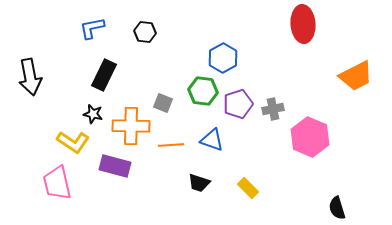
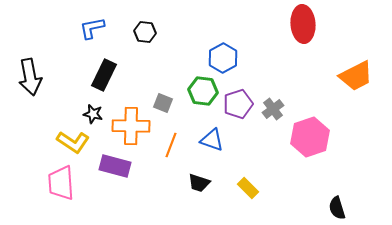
gray cross: rotated 25 degrees counterclockwise
pink hexagon: rotated 18 degrees clockwise
orange line: rotated 65 degrees counterclockwise
pink trapezoid: moved 4 px right; rotated 9 degrees clockwise
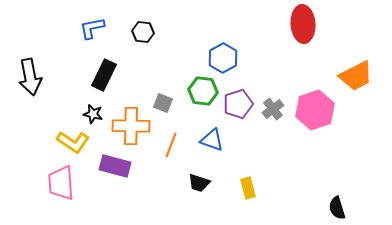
black hexagon: moved 2 px left
pink hexagon: moved 5 px right, 27 px up
yellow rectangle: rotated 30 degrees clockwise
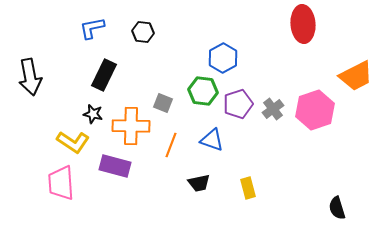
black trapezoid: rotated 30 degrees counterclockwise
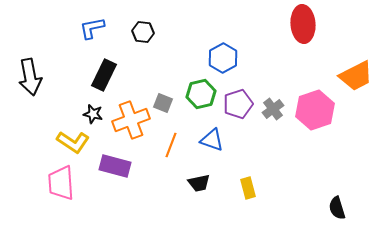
green hexagon: moved 2 px left, 3 px down; rotated 20 degrees counterclockwise
orange cross: moved 6 px up; rotated 21 degrees counterclockwise
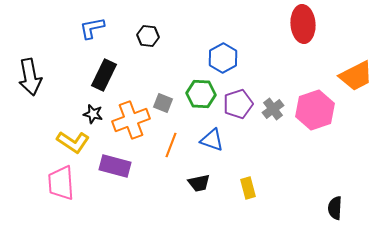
black hexagon: moved 5 px right, 4 px down
green hexagon: rotated 16 degrees clockwise
black semicircle: moved 2 px left; rotated 20 degrees clockwise
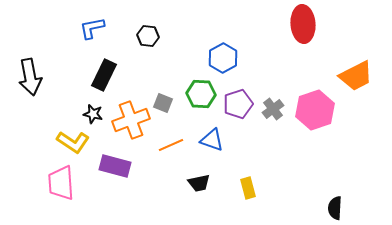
orange line: rotated 45 degrees clockwise
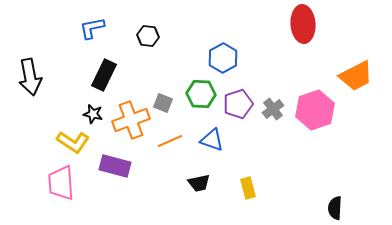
orange line: moved 1 px left, 4 px up
